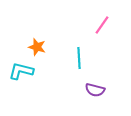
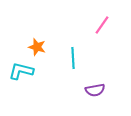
cyan line: moved 6 px left
purple semicircle: rotated 24 degrees counterclockwise
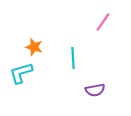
pink line: moved 1 px right, 3 px up
orange star: moved 3 px left
cyan L-shape: moved 2 px down; rotated 30 degrees counterclockwise
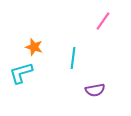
pink line: moved 1 px up
cyan line: rotated 10 degrees clockwise
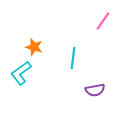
cyan L-shape: rotated 20 degrees counterclockwise
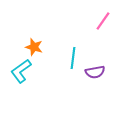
cyan L-shape: moved 2 px up
purple semicircle: moved 18 px up
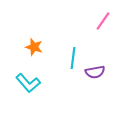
cyan L-shape: moved 7 px right, 12 px down; rotated 95 degrees counterclockwise
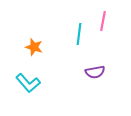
pink line: rotated 24 degrees counterclockwise
cyan line: moved 6 px right, 24 px up
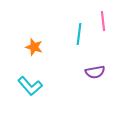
pink line: rotated 18 degrees counterclockwise
cyan L-shape: moved 2 px right, 3 px down
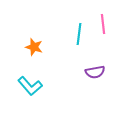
pink line: moved 3 px down
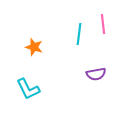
purple semicircle: moved 1 px right, 2 px down
cyan L-shape: moved 2 px left, 3 px down; rotated 15 degrees clockwise
